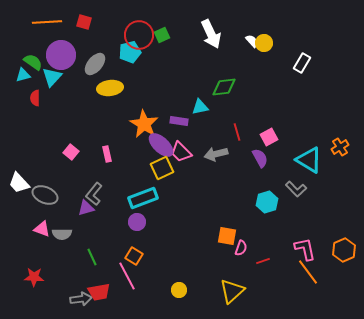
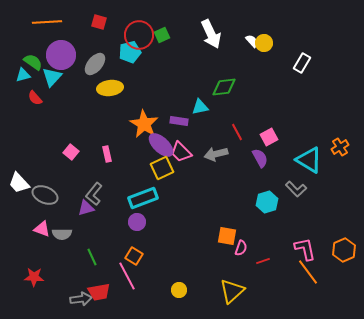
red square at (84, 22): moved 15 px right
red semicircle at (35, 98): rotated 42 degrees counterclockwise
red line at (237, 132): rotated 12 degrees counterclockwise
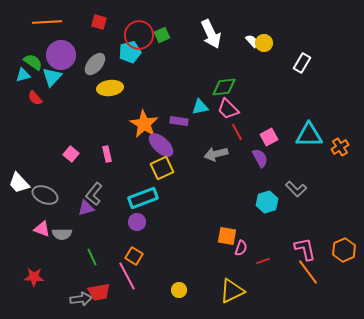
pink square at (71, 152): moved 2 px down
pink trapezoid at (181, 152): moved 47 px right, 43 px up
cyan triangle at (309, 160): moved 25 px up; rotated 32 degrees counterclockwise
yellow triangle at (232, 291): rotated 16 degrees clockwise
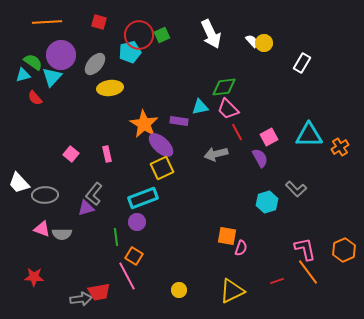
gray ellipse at (45, 195): rotated 25 degrees counterclockwise
green line at (92, 257): moved 24 px right, 20 px up; rotated 18 degrees clockwise
red line at (263, 261): moved 14 px right, 20 px down
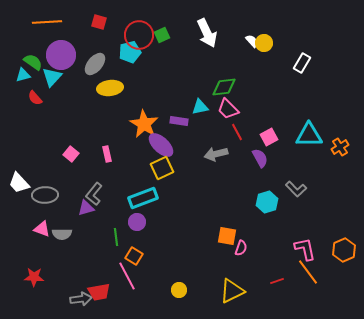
white arrow at (211, 34): moved 4 px left, 1 px up
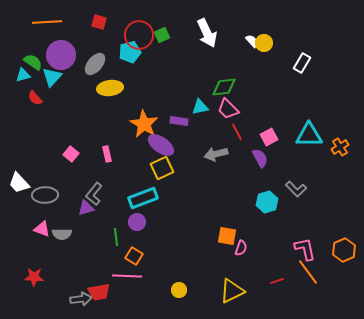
purple ellipse at (161, 145): rotated 8 degrees counterclockwise
pink line at (127, 276): rotated 60 degrees counterclockwise
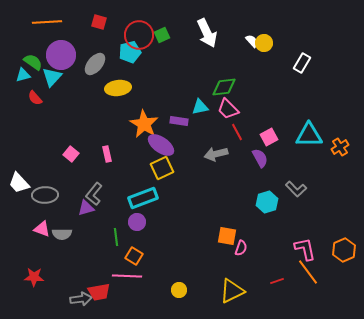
yellow ellipse at (110, 88): moved 8 px right
